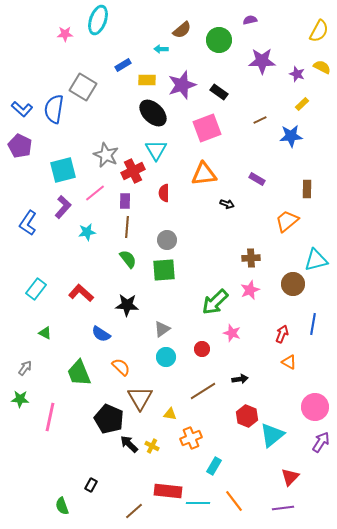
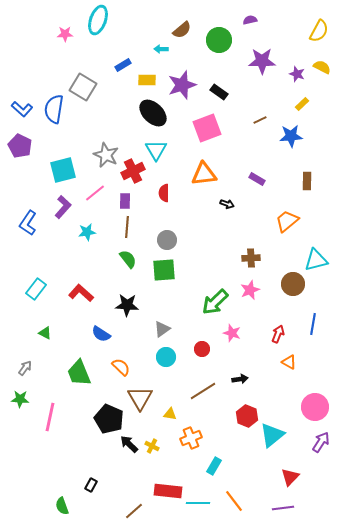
brown rectangle at (307, 189): moved 8 px up
red arrow at (282, 334): moved 4 px left
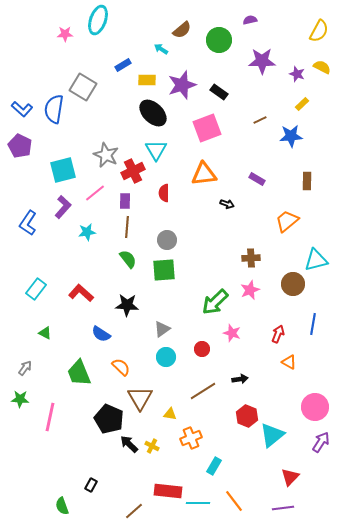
cyan arrow at (161, 49): rotated 32 degrees clockwise
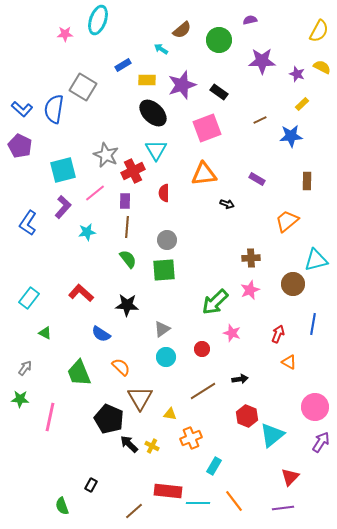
cyan rectangle at (36, 289): moved 7 px left, 9 px down
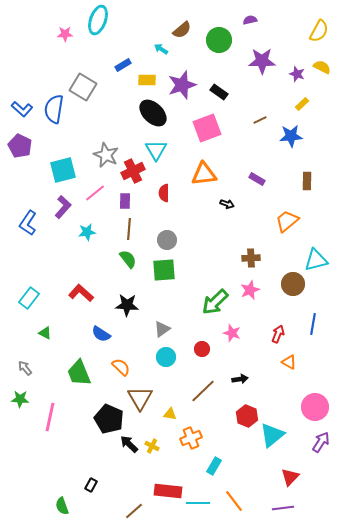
brown line at (127, 227): moved 2 px right, 2 px down
gray arrow at (25, 368): rotated 77 degrees counterclockwise
brown line at (203, 391): rotated 12 degrees counterclockwise
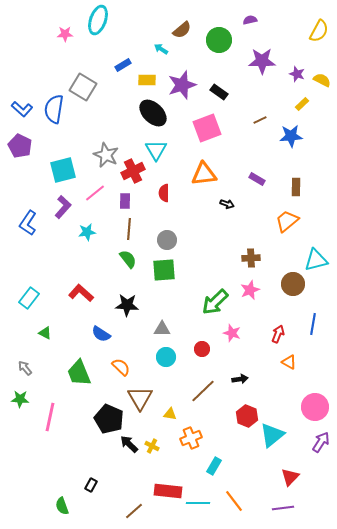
yellow semicircle at (322, 67): moved 13 px down
brown rectangle at (307, 181): moved 11 px left, 6 px down
gray triangle at (162, 329): rotated 36 degrees clockwise
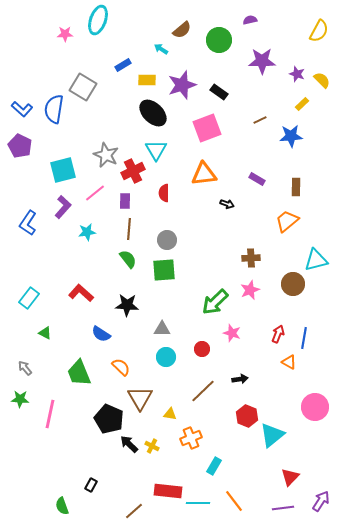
yellow semicircle at (322, 80): rotated 18 degrees clockwise
blue line at (313, 324): moved 9 px left, 14 px down
pink line at (50, 417): moved 3 px up
purple arrow at (321, 442): moved 59 px down
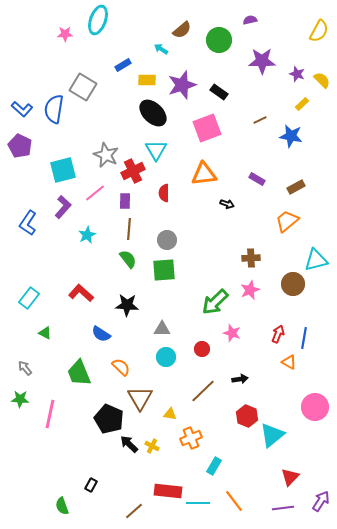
blue star at (291, 136): rotated 15 degrees clockwise
brown rectangle at (296, 187): rotated 60 degrees clockwise
cyan star at (87, 232): moved 3 px down; rotated 18 degrees counterclockwise
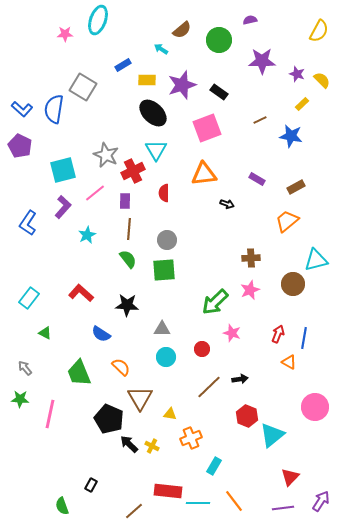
brown line at (203, 391): moved 6 px right, 4 px up
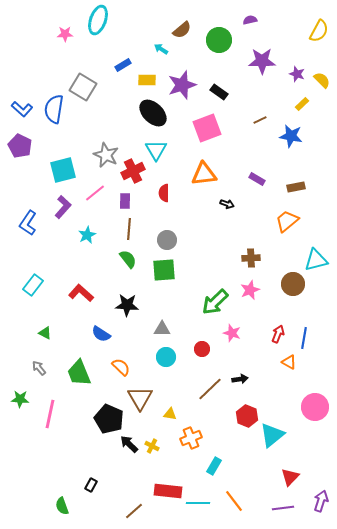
brown rectangle at (296, 187): rotated 18 degrees clockwise
cyan rectangle at (29, 298): moved 4 px right, 13 px up
gray arrow at (25, 368): moved 14 px right
brown line at (209, 387): moved 1 px right, 2 px down
purple arrow at (321, 501): rotated 15 degrees counterclockwise
